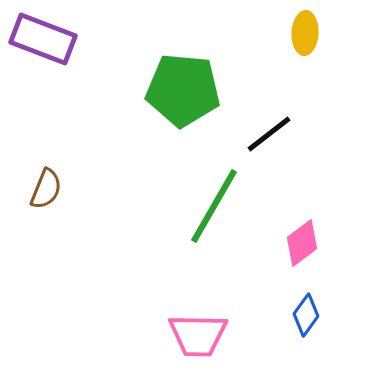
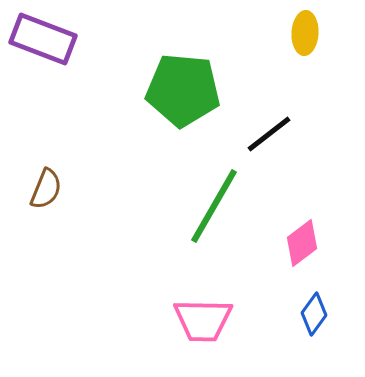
blue diamond: moved 8 px right, 1 px up
pink trapezoid: moved 5 px right, 15 px up
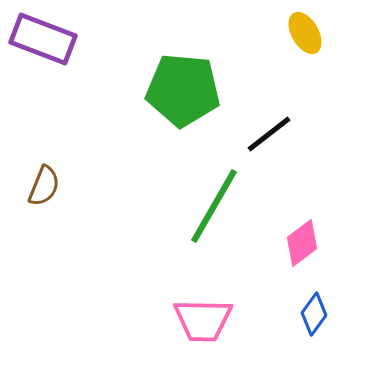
yellow ellipse: rotated 33 degrees counterclockwise
brown semicircle: moved 2 px left, 3 px up
